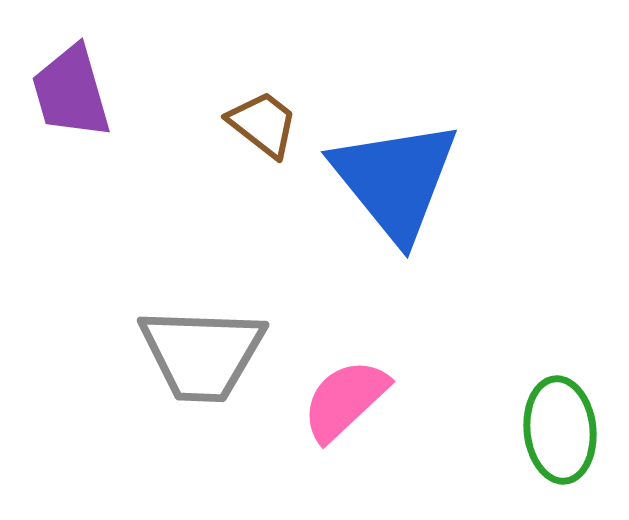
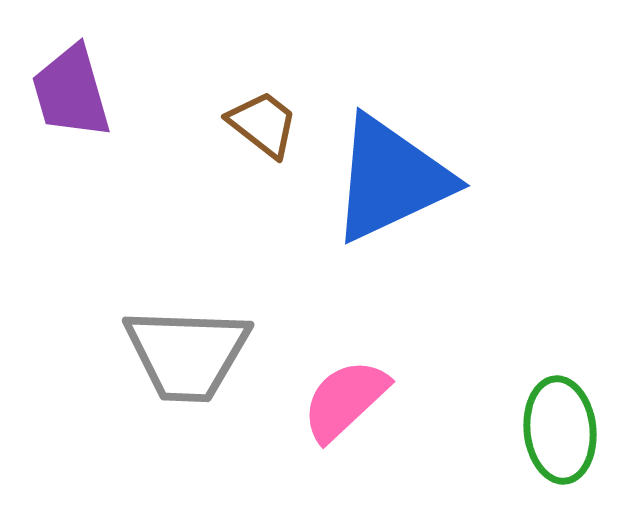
blue triangle: moved 4 px left, 1 px up; rotated 44 degrees clockwise
gray trapezoid: moved 15 px left
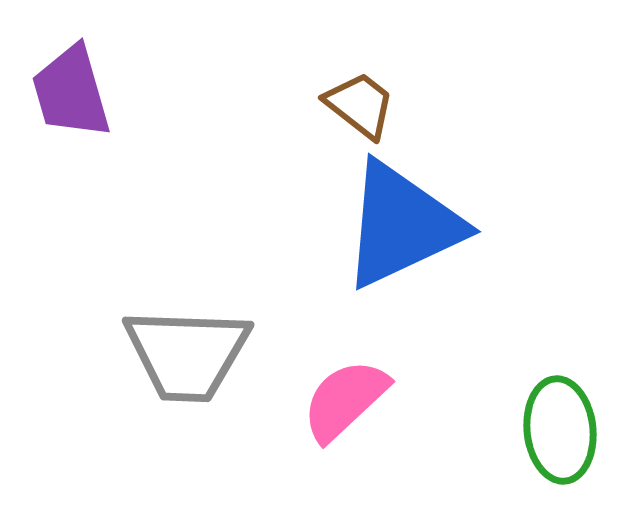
brown trapezoid: moved 97 px right, 19 px up
blue triangle: moved 11 px right, 46 px down
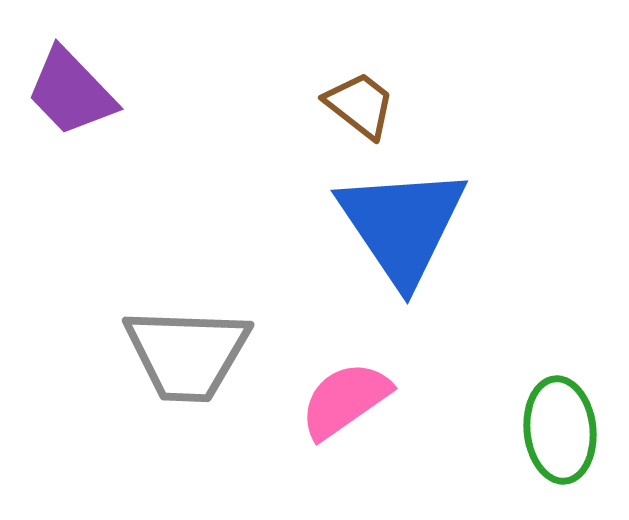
purple trapezoid: rotated 28 degrees counterclockwise
blue triangle: rotated 39 degrees counterclockwise
pink semicircle: rotated 8 degrees clockwise
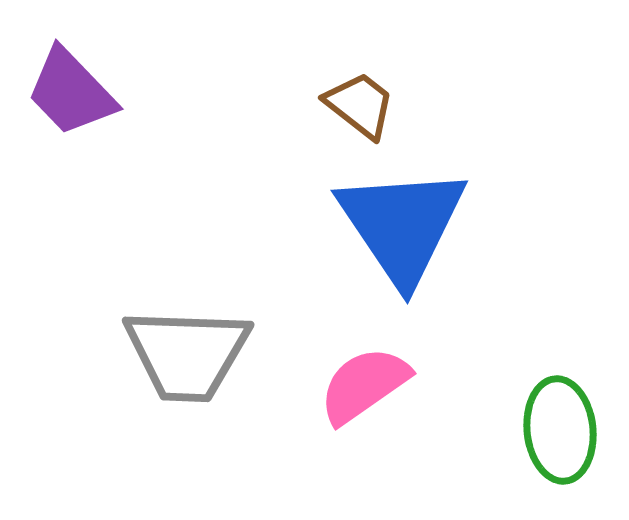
pink semicircle: moved 19 px right, 15 px up
